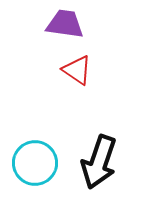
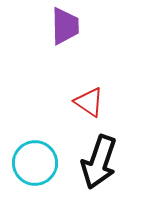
purple trapezoid: moved 2 px down; rotated 81 degrees clockwise
red triangle: moved 12 px right, 32 px down
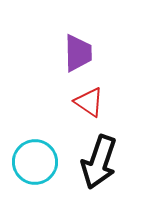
purple trapezoid: moved 13 px right, 27 px down
cyan circle: moved 1 px up
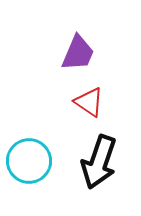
purple trapezoid: rotated 24 degrees clockwise
cyan circle: moved 6 px left, 1 px up
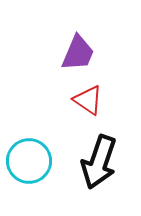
red triangle: moved 1 px left, 2 px up
